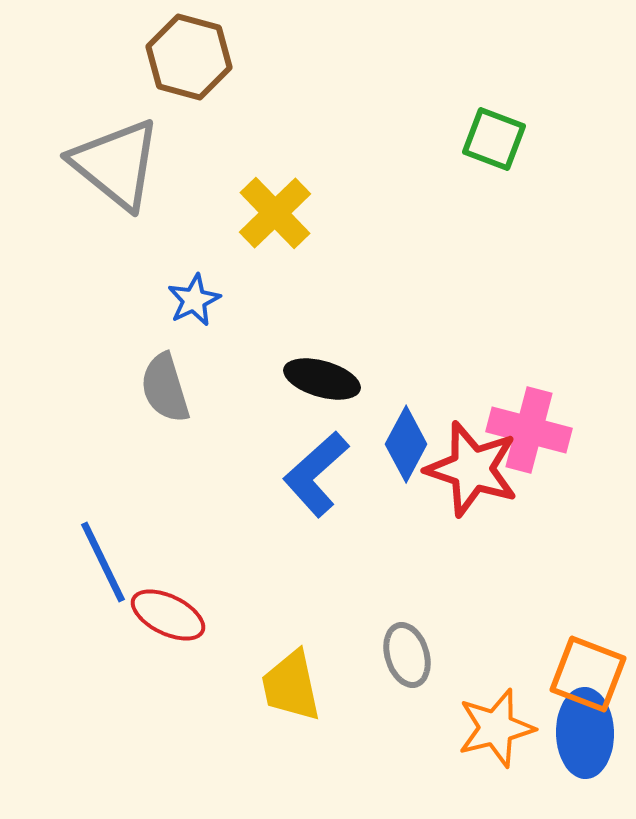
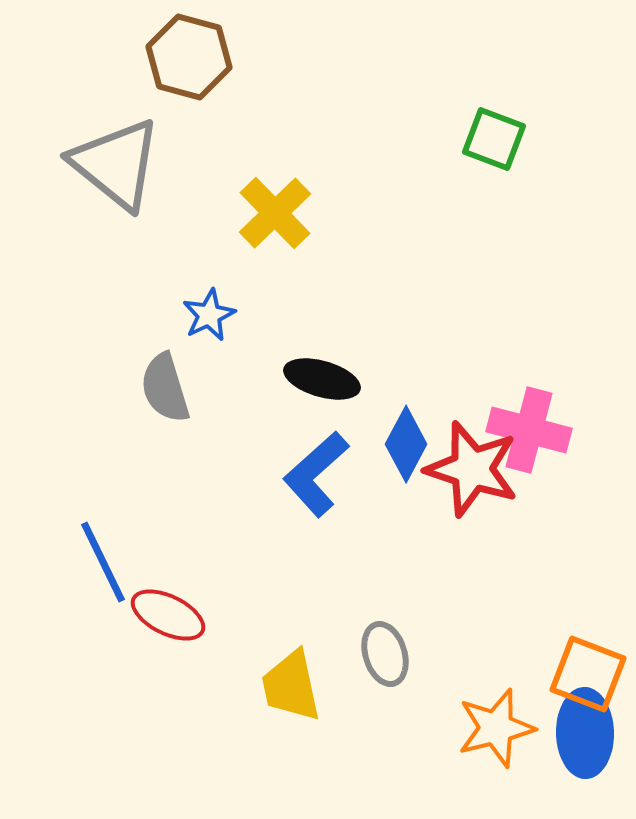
blue star: moved 15 px right, 15 px down
gray ellipse: moved 22 px left, 1 px up
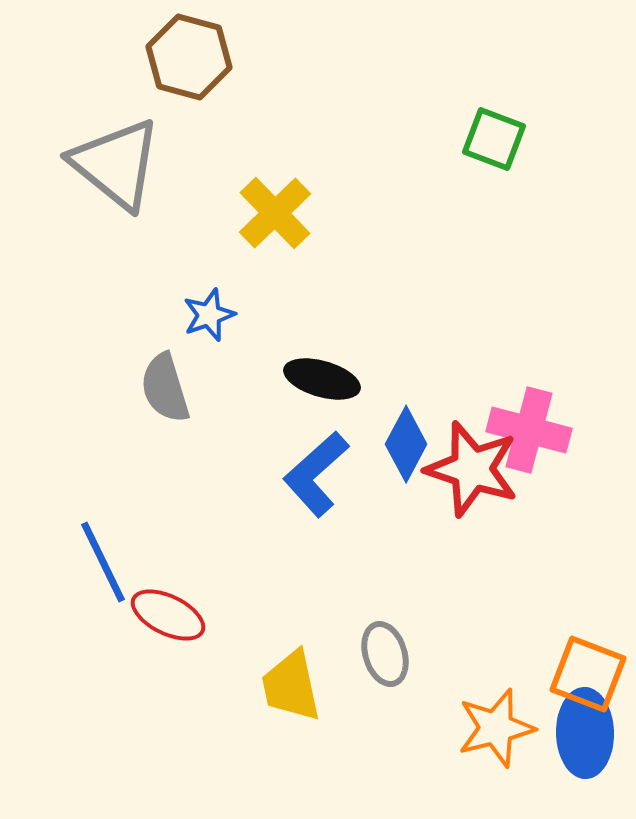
blue star: rotated 6 degrees clockwise
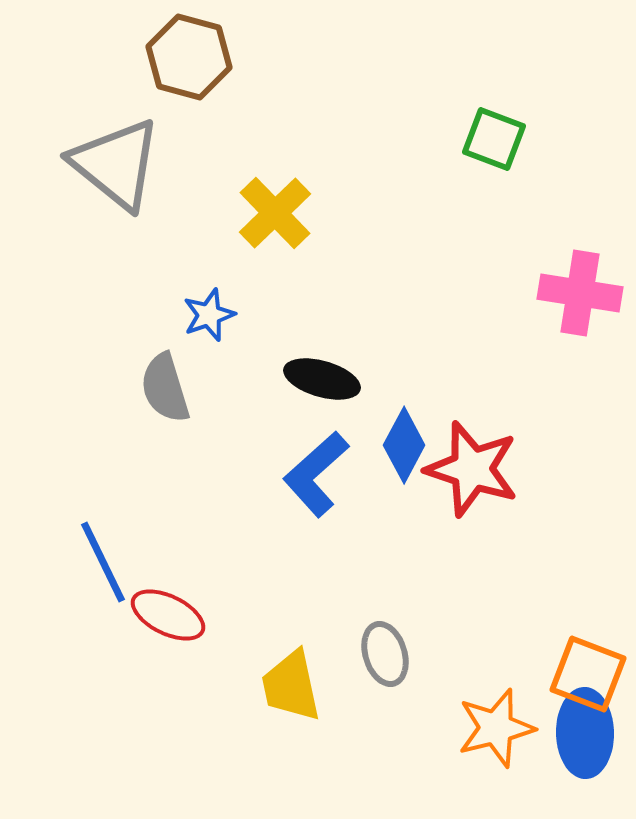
pink cross: moved 51 px right, 137 px up; rotated 6 degrees counterclockwise
blue diamond: moved 2 px left, 1 px down
